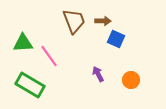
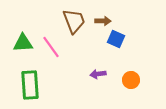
pink line: moved 2 px right, 9 px up
purple arrow: rotated 70 degrees counterclockwise
green rectangle: rotated 56 degrees clockwise
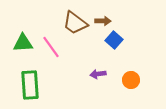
brown trapezoid: moved 1 px right, 2 px down; rotated 148 degrees clockwise
blue square: moved 2 px left, 1 px down; rotated 18 degrees clockwise
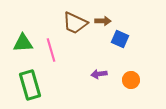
brown trapezoid: rotated 12 degrees counterclockwise
blue square: moved 6 px right, 1 px up; rotated 18 degrees counterclockwise
pink line: moved 3 px down; rotated 20 degrees clockwise
purple arrow: moved 1 px right
green rectangle: rotated 12 degrees counterclockwise
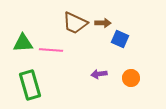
brown arrow: moved 2 px down
pink line: rotated 70 degrees counterclockwise
orange circle: moved 2 px up
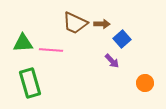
brown arrow: moved 1 px left, 1 px down
blue square: moved 2 px right; rotated 24 degrees clockwise
purple arrow: moved 13 px right, 13 px up; rotated 126 degrees counterclockwise
orange circle: moved 14 px right, 5 px down
green rectangle: moved 2 px up
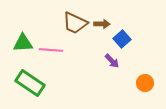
green rectangle: rotated 40 degrees counterclockwise
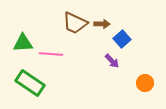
pink line: moved 4 px down
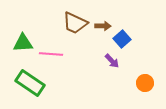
brown arrow: moved 1 px right, 2 px down
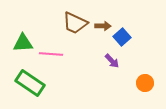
blue square: moved 2 px up
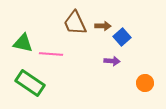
brown trapezoid: rotated 40 degrees clockwise
green triangle: rotated 15 degrees clockwise
purple arrow: rotated 42 degrees counterclockwise
